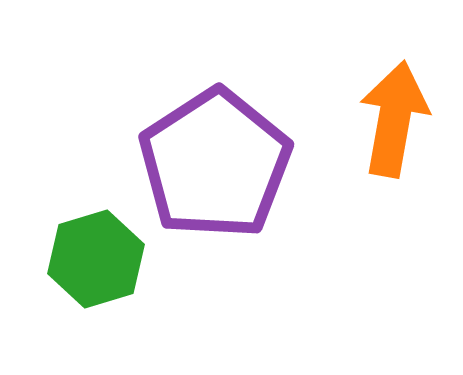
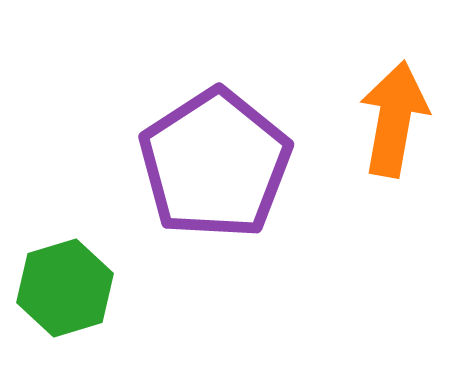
green hexagon: moved 31 px left, 29 px down
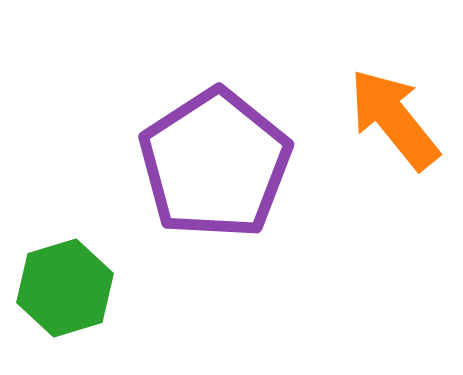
orange arrow: rotated 49 degrees counterclockwise
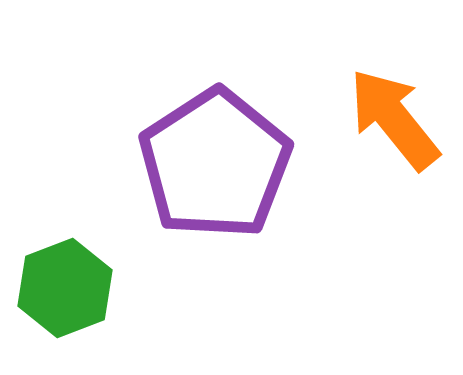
green hexagon: rotated 4 degrees counterclockwise
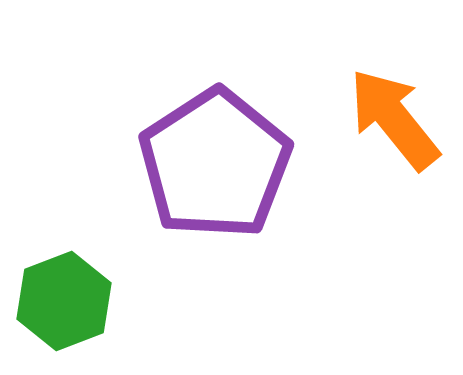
green hexagon: moved 1 px left, 13 px down
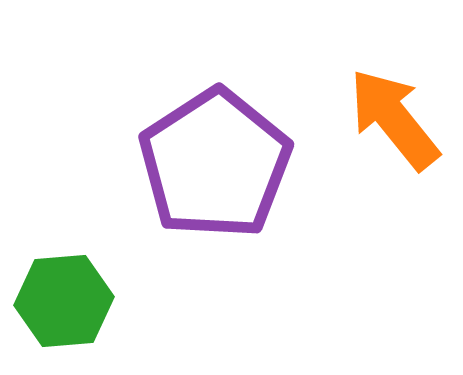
green hexagon: rotated 16 degrees clockwise
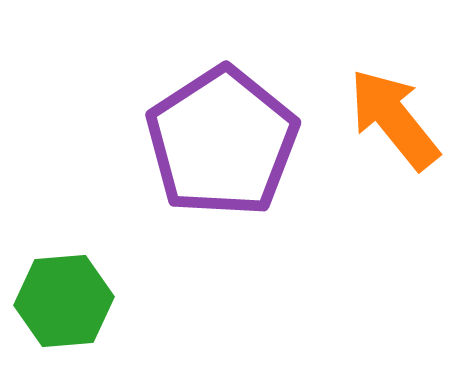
purple pentagon: moved 7 px right, 22 px up
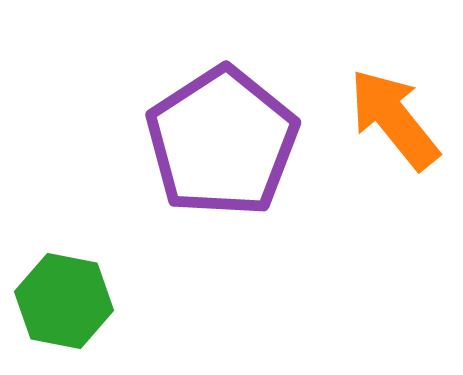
green hexagon: rotated 16 degrees clockwise
